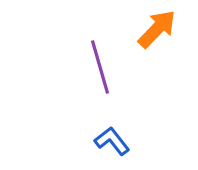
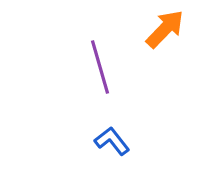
orange arrow: moved 8 px right
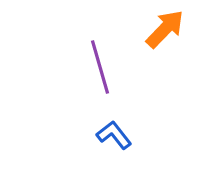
blue L-shape: moved 2 px right, 6 px up
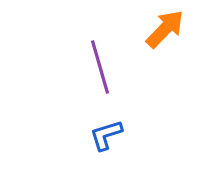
blue L-shape: moved 8 px left; rotated 69 degrees counterclockwise
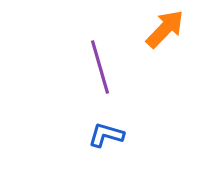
blue L-shape: rotated 33 degrees clockwise
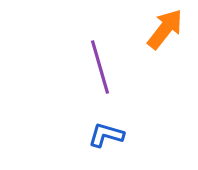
orange arrow: rotated 6 degrees counterclockwise
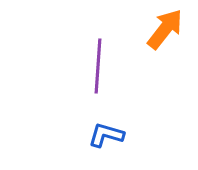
purple line: moved 2 px left, 1 px up; rotated 20 degrees clockwise
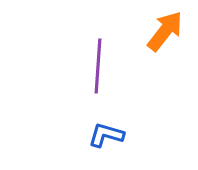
orange arrow: moved 2 px down
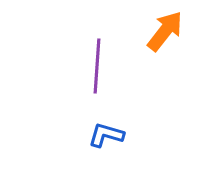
purple line: moved 1 px left
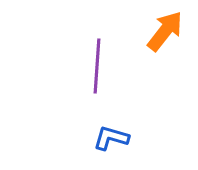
blue L-shape: moved 5 px right, 3 px down
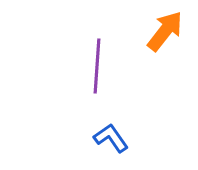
blue L-shape: rotated 39 degrees clockwise
